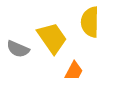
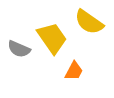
yellow semicircle: moved 1 px left; rotated 56 degrees counterclockwise
gray semicircle: moved 1 px right
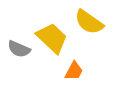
yellow trapezoid: rotated 12 degrees counterclockwise
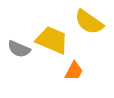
yellow trapezoid: moved 2 px down; rotated 20 degrees counterclockwise
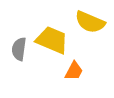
yellow semicircle: moved 1 px right; rotated 12 degrees counterclockwise
gray semicircle: rotated 75 degrees clockwise
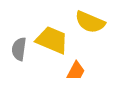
orange trapezoid: moved 2 px right
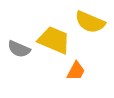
yellow trapezoid: moved 2 px right
gray semicircle: rotated 75 degrees counterclockwise
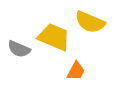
yellow trapezoid: moved 3 px up
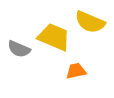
orange trapezoid: rotated 130 degrees counterclockwise
